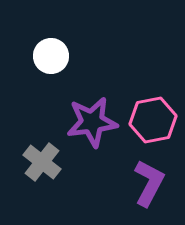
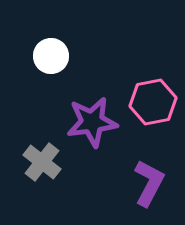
pink hexagon: moved 18 px up
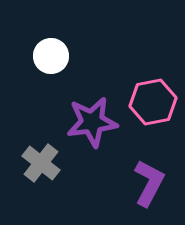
gray cross: moved 1 px left, 1 px down
